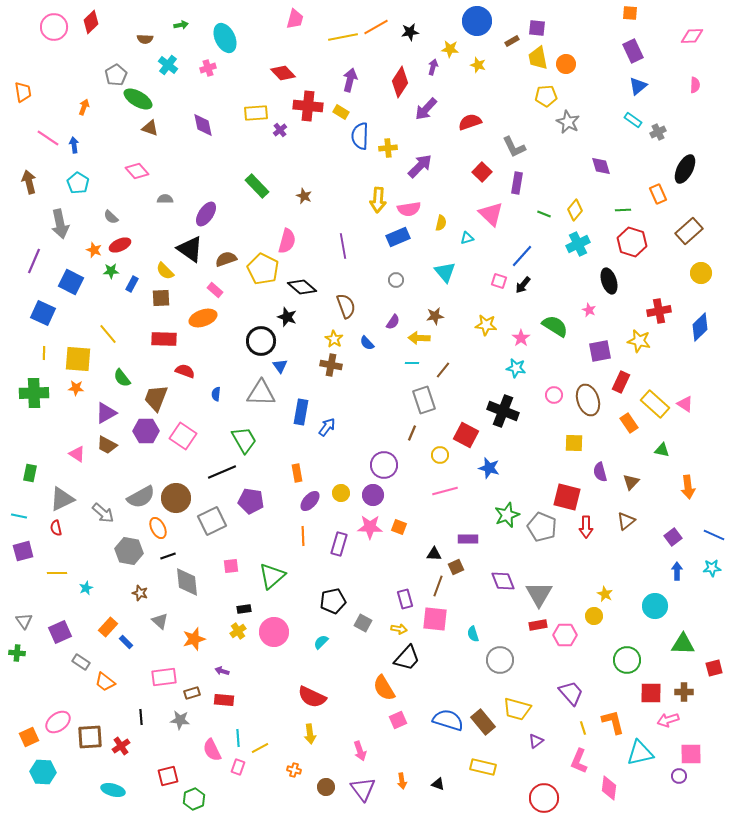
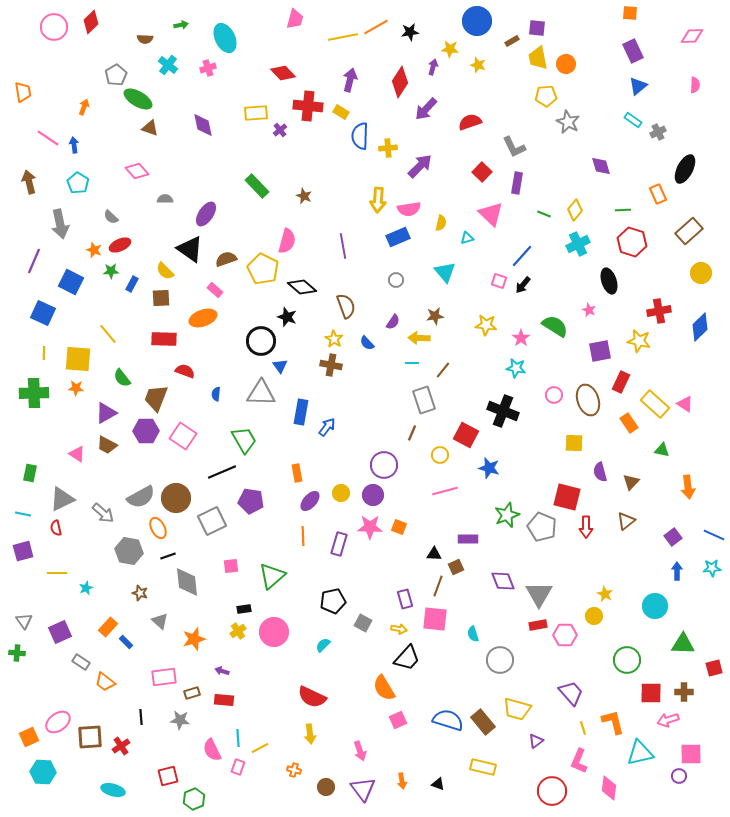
cyan line at (19, 516): moved 4 px right, 2 px up
cyan semicircle at (321, 642): moved 2 px right, 3 px down
red circle at (544, 798): moved 8 px right, 7 px up
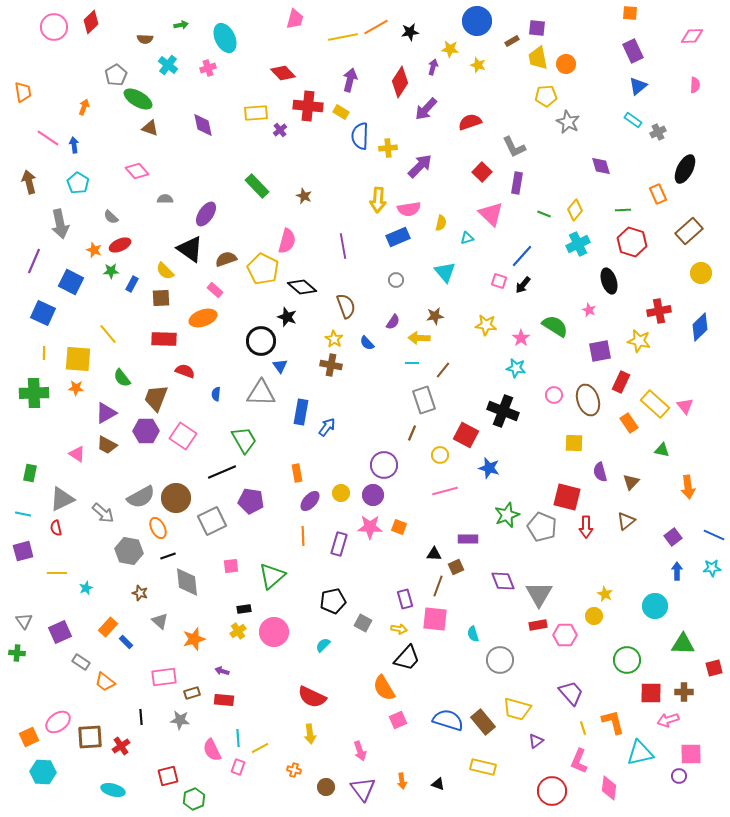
pink triangle at (685, 404): moved 2 px down; rotated 18 degrees clockwise
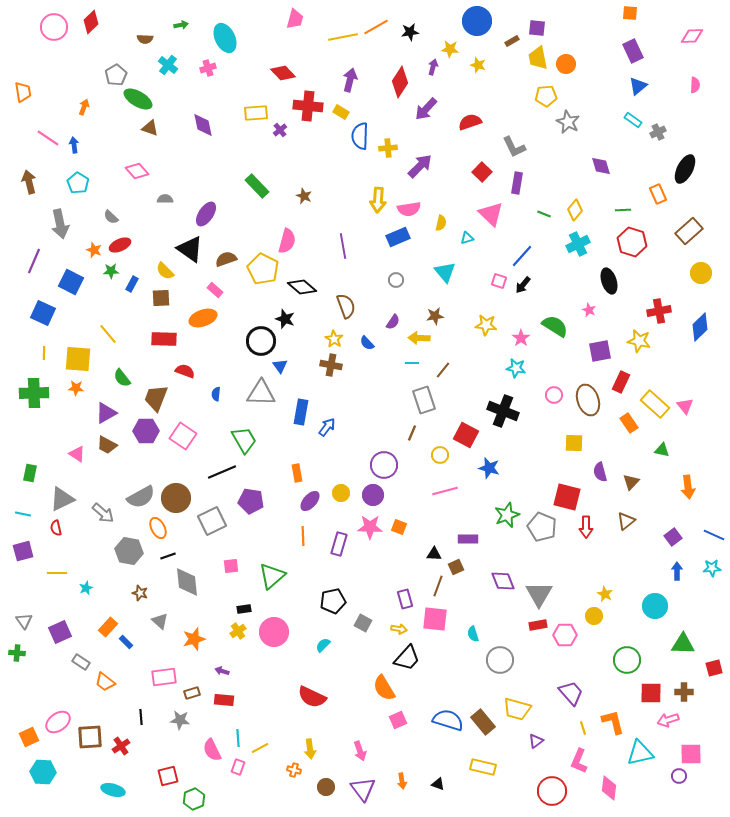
black star at (287, 317): moved 2 px left, 2 px down
yellow arrow at (310, 734): moved 15 px down
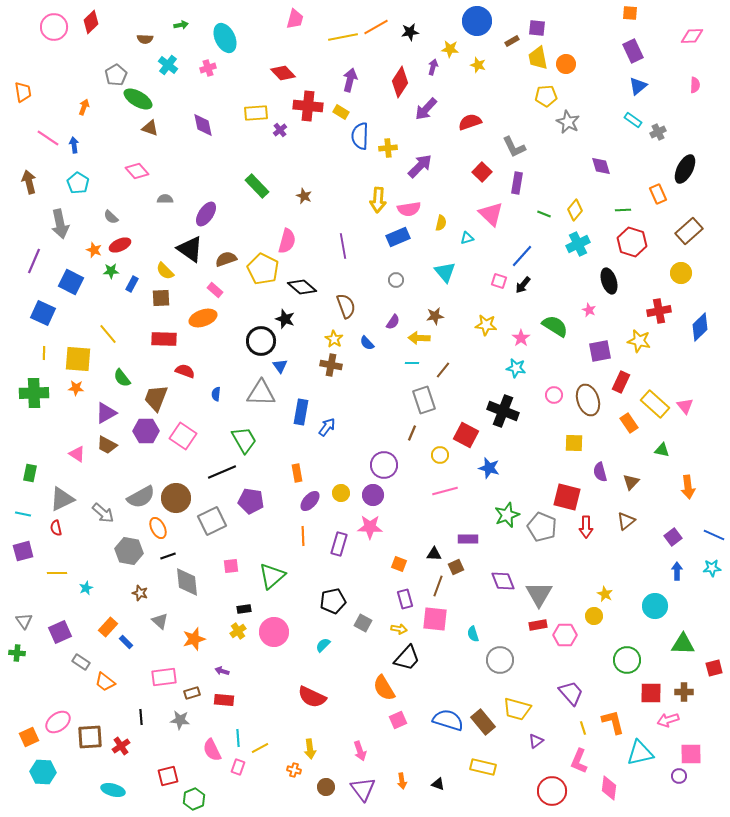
yellow circle at (701, 273): moved 20 px left
orange square at (399, 527): moved 37 px down
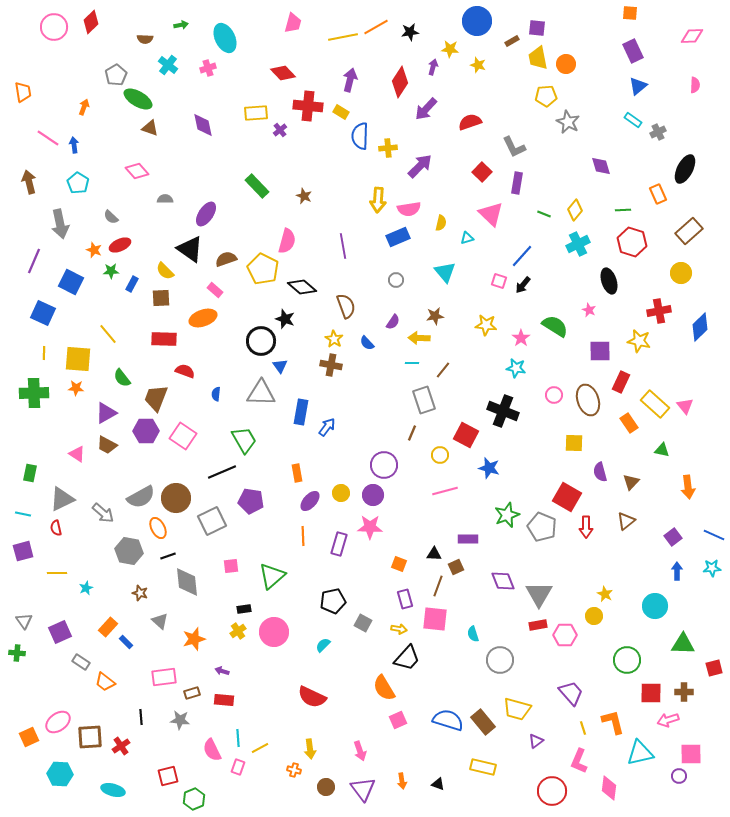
pink trapezoid at (295, 19): moved 2 px left, 4 px down
purple square at (600, 351): rotated 10 degrees clockwise
red square at (567, 497): rotated 16 degrees clockwise
cyan hexagon at (43, 772): moved 17 px right, 2 px down
